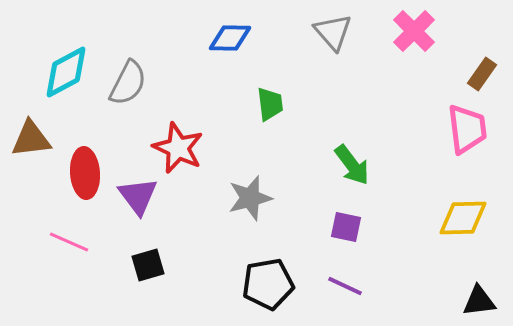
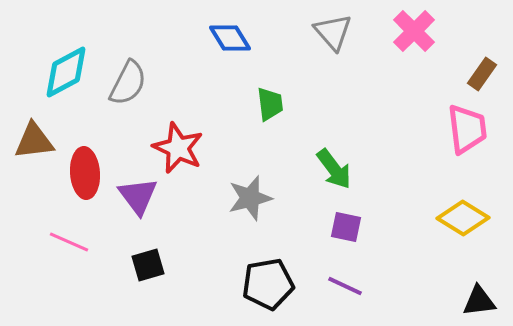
blue diamond: rotated 57 degrees clockwise
brown triangle: moved 3 px right, 2 px down
green arrow: moved 18 px left, 4 px down
yellow diamond: rotated 33 degrees clockwise
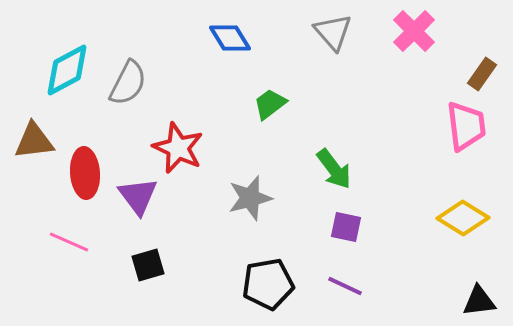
cyan diamond: moved 1 px right, 2 px up
green trapezoid: rotated 120 degrees counterclockwise
pink trapezoid: moved 1 px left, 3 px up
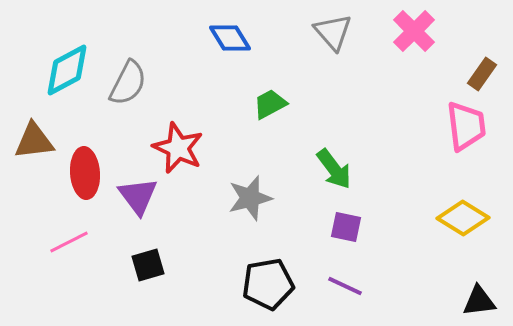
green trapezoid: rotated 9 degrees clockwise
pink line: rotated 51 degrees counterclockwise
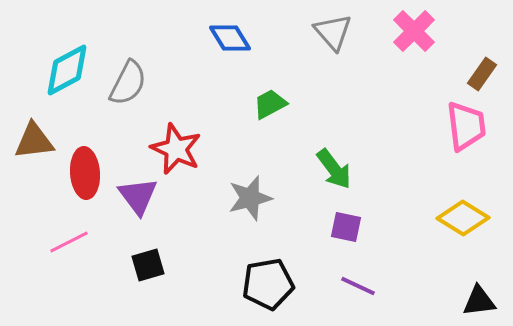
red star: moved 2 px left, 1 px down
purple line: moved 13 px right
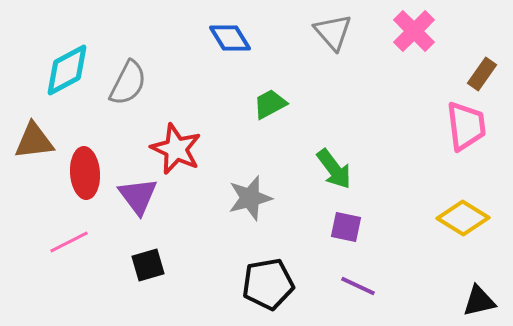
black triangle: rotated 6 degrees counterclockwise
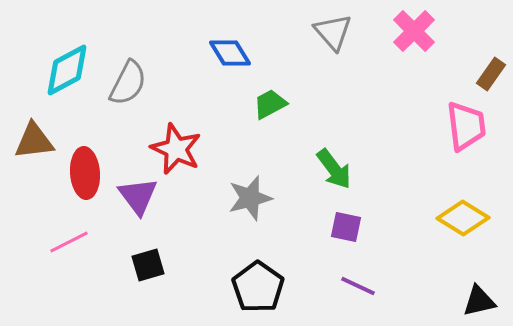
blue diamond: moved 15 px down
brown rectangle: moved 9 px right
black pentagon: moved 10 px left, 3 px down; rotated 27 degrees counterclockwise
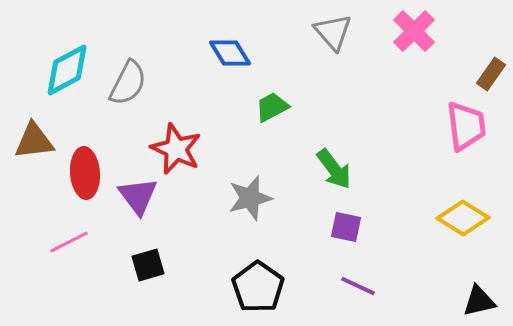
green trapezoid: moved 2 px right, 3 px down
